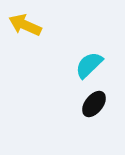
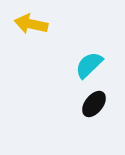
yellow arrow: moved 6 px right, 1 px up; rotated 12 degrees counterclockwise
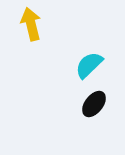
yellow arrow: rotated 64 degrees clockwise
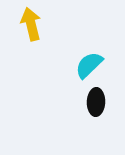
black ellipse: moved 2 px right, 2 px up; rotated 36 degrees counterclockwise
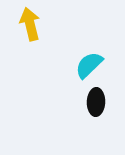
yellow arrow: moved 1 px left
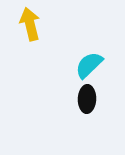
black ellipse: moved 9 px left, 3 px up
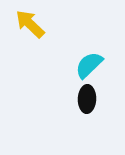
yellow arrow: rotated 32 degrees counterclockwise
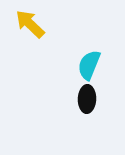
cyan semicircle: rotated 24 degrees counterclockwise
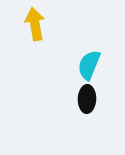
yellow arrow: moved 5 px right; rotated 36 degrees clockwise
